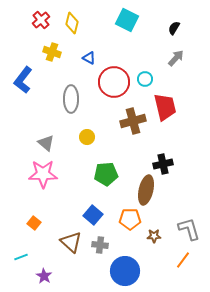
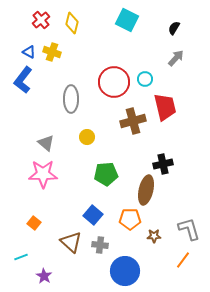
blue triangle: moved 60 px left, 6 px up
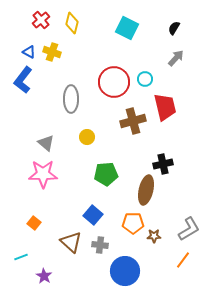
cyan square: moved 8 px down
orange pentagon: moved 3 px right, 4 px down
gray L-shape: rotated 75 degrees clockwise
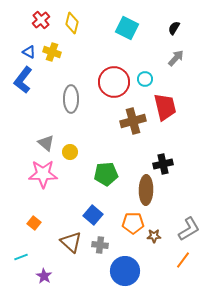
yellow circle: moved 17 px left, 15 px down
brown ellipse: rotated 12 degrees counterclockwise
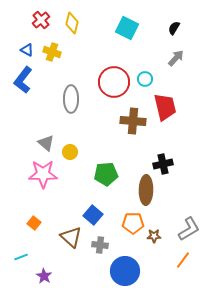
blue triangle: moved 2 px left, 2 px up
brown cross: rotated 20 degrees clockwise
brown triangle: moved 5 px up
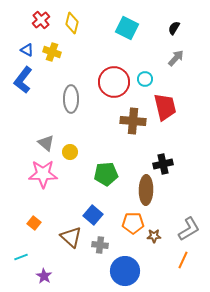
orange line: rotated 12 degrees counterclockwise
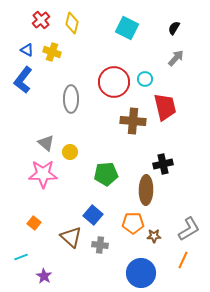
blue circle: moved 16 px right, 2 px down
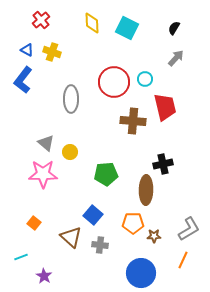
yellow diamond: moved 20 px right; rotated 15 degrees counterclockwise
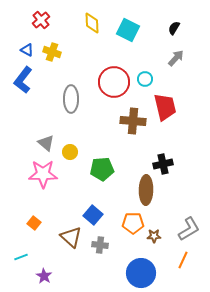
cyan square: moved 1 px right, 2 px down
green pentagon: moved 4 px left, 5 px up
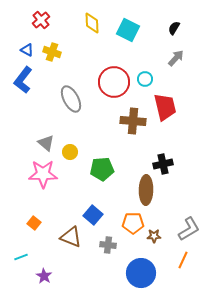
gray ellipse: rotated 28 degrees counterclockwise
brown triangle: rotated 20 degrees counterclockwise
gray cross: moved 8 px right
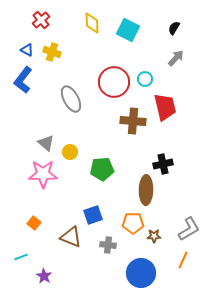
blue square: rotated 30 degrees clockwise
